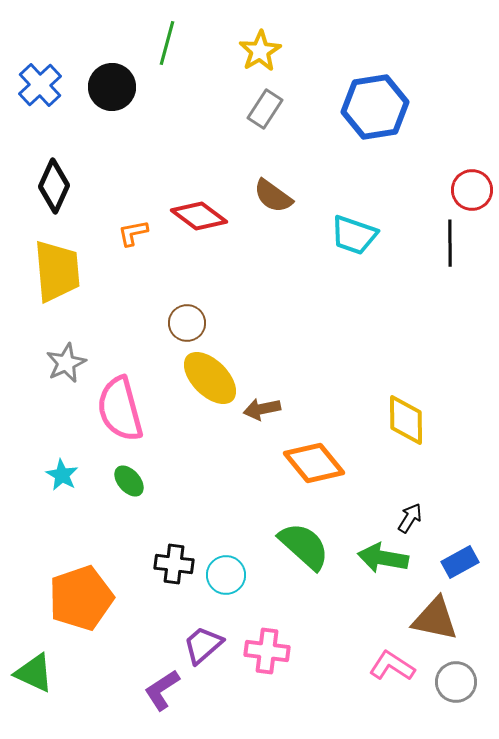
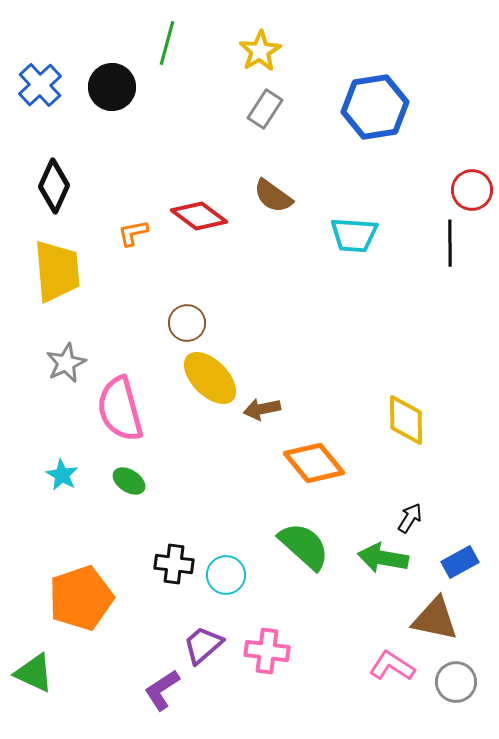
cyan trapezoid: rotated 15 degrees counterclockwise
green ellipse: rotated 16 degrees counterclockwise
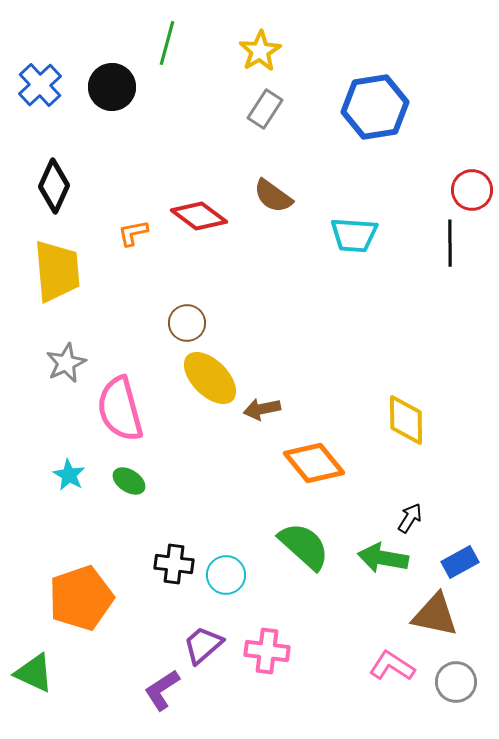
cyan star: moved 7 px right
brown triangle: moved 4 px up
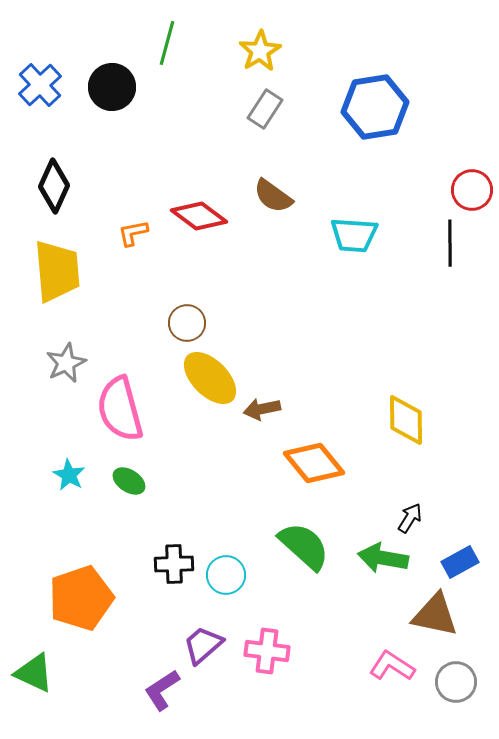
black cross: rotated 9 degrees counterclockwise
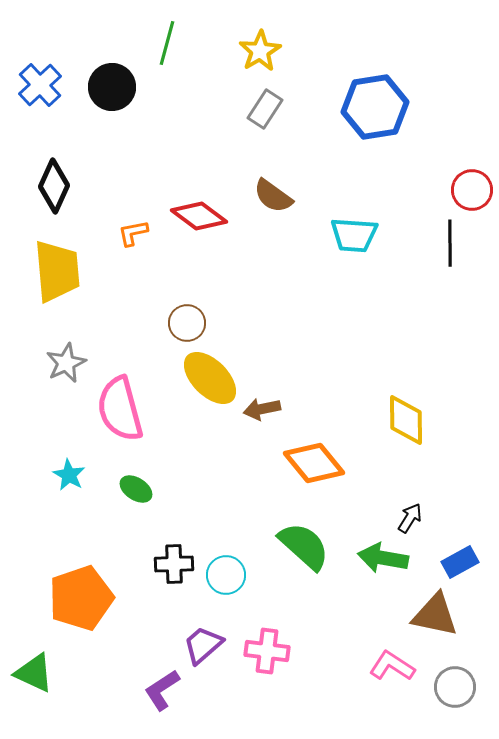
green ellipse: moved 7 px right, 8 px down
gray circle: moved 1 px left, 5 px down
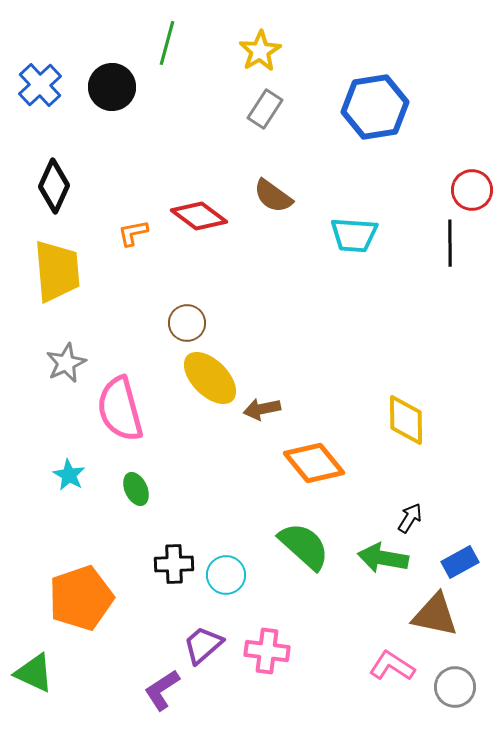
green ellipse: rotated 32 degrees clockwise
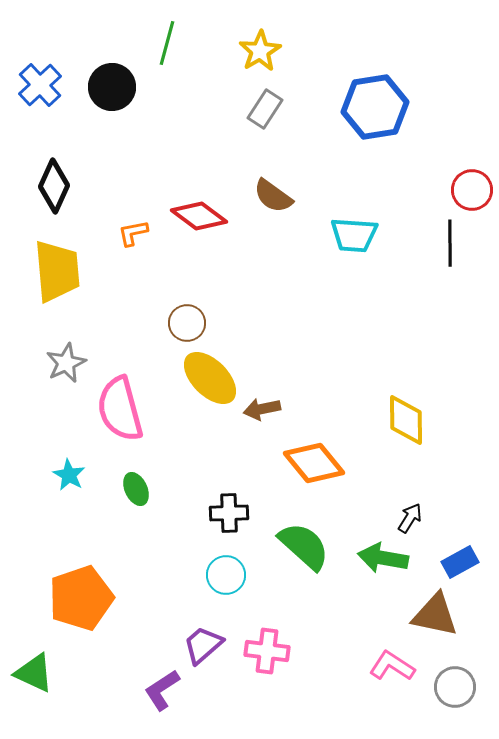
black cross: moved 55 px right, 51 px up
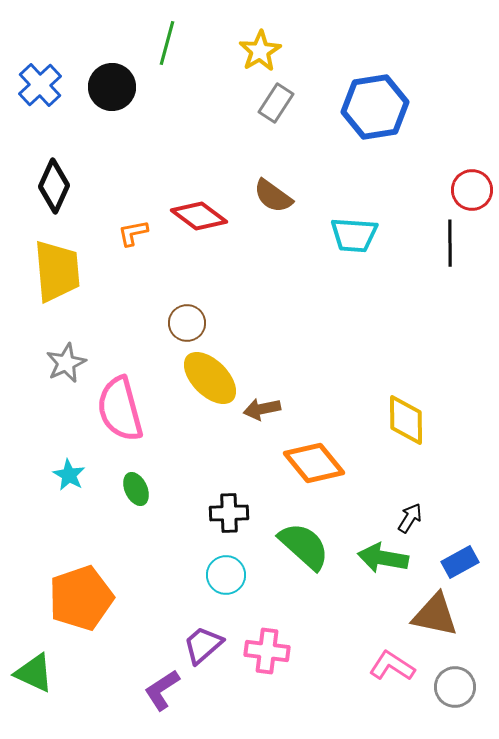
gray rectangle: moved 11 px right, 6 px up
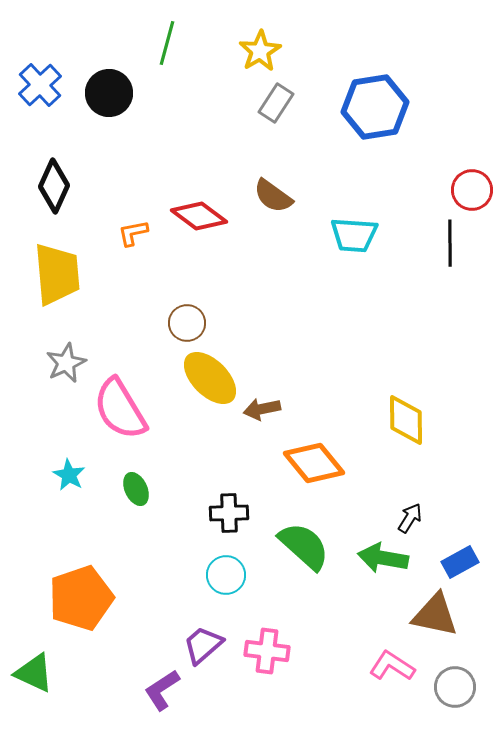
black circle: moved 3 px left, 6 px down
yellow trapezoid: moved 3 px down
pink semicircle: rotated 16 degrees counterclockwise
